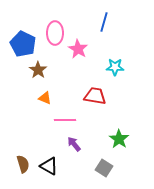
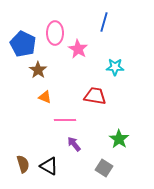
orange triangle: moved 1 px up
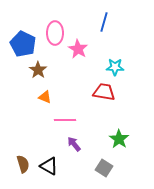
red trapezoid: moved 9 px right, 4 px up
